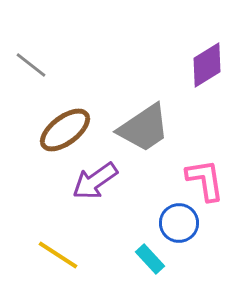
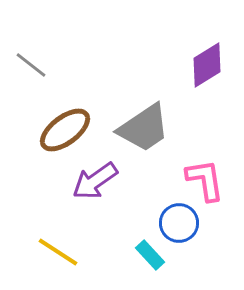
yellow line: moved 3 px up
cyan rectangle: moved 4 px up
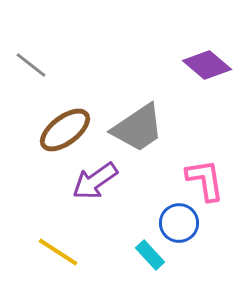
purple diamond: rotated 72 degrees clockwise
gray trapezoid: moved 6 px left
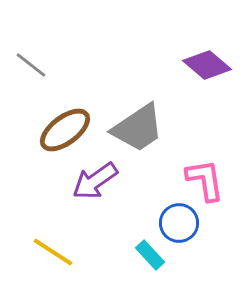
yellow line: moved 5 px left
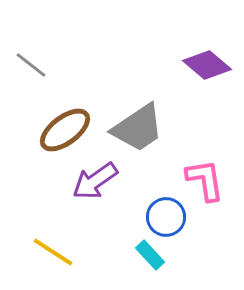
blue circle: moved 13 px left, 6 px up
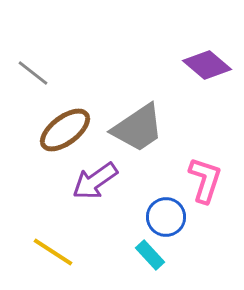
gray line: moved 2 px right, 8 px down
pink L-shape: rotated 27 degrees clockwise
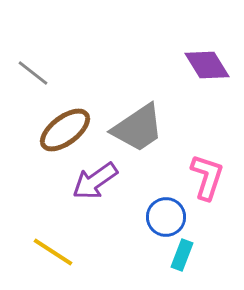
purple diamond: rotated 18 degrees clockwise
pink L-shape: moved 2 px right, 3 px up
cyan rectangle: moved 32 px right; rotated 64 degrees clockwise
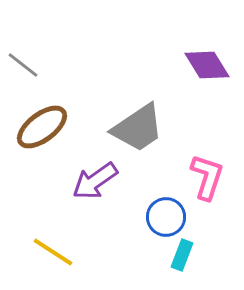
gray line: moved 10 px left, 8 px up
brown ellipse: moved 23 px left, 3 px up
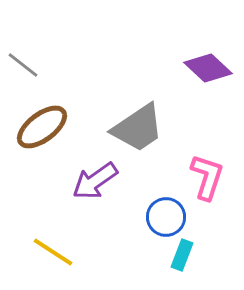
purple diamond: moved 1 px right, 3 px down; rotated 15 degrees counterclockwise
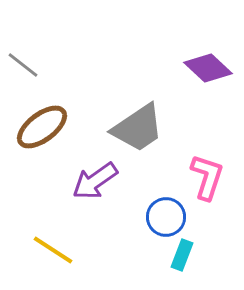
yellow line: moved 2 px up
